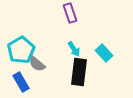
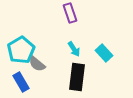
black rectangle: moved 2 px left, 5 px down
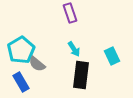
cyan rectangle: moved 8 px right, 3 px down; rotated 18 degrees clockwise
black rectangle: moved 4 px right, 2 px up
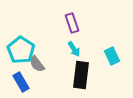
purple rectangle: moved 2 px right, 10 px down
cyan pentagon: rotated 8 degrees counterclockwise
gray semicircle: rotated 12 degrees clockwise
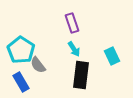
gray semicircle: moved 1 px right, 1 px down
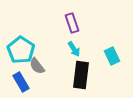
gray semicircle: moved 1 px left, 1 px down
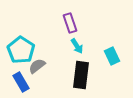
purple rectangle: moved 2 px left
cyan arrow: moved 3 px right, 3 px up
gray semicircle: rotated 90 degrees clockwise
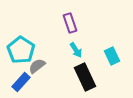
cyan arrow: moved 1 px left, 4 px down
black rectangle: moved 4 px right, 2 px down; rotated 32 degrees counterclockwise
blue rectangle: rotated 72 degrees clockwise
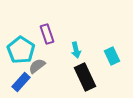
purple rectangle: moved 23 px left, 11 px down
cyan arrow: rotated 21 degrees clockwise
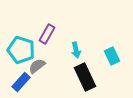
purple rectangle: rotated 48 degrees clockwise
cyan pentagon: rotated 16 degrees counterclockwise
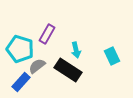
cyan pentagon: moved 1 px left, 1 px up
black rectangle: moved 17 px left, 7 px up; rotated 32 degrees counterclockwise
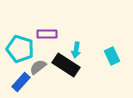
purple rectangle: rotated 60 degrees clockwise
cyan arrow: rotated 21 degrees clockwise
gray semicircle: moved 1 px right, 1 px down
black rectangle: moved 2 px left, 5 px up
